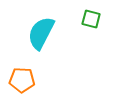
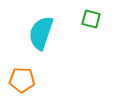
cyan semicircle: rotated 8 degrees counterclockwise
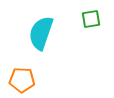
green square: rotated 24 degrees counterclockwise
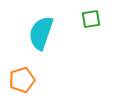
orange pentagon: rotated 20 degrees counterclockwise
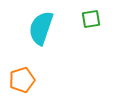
cyan semicircle: moved 5 px up
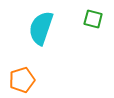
green square: moved 2 px right; rotated 24 degrees clockwise
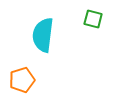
cyan semicircle: moved 2 px right, 7 px down; rotated 12 degrees counterclockwise
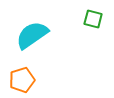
cyan semicircle: moved 11 px left; rotated 48 degrees clockwise
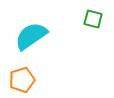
cyan semicircle: moved 1 px left, 1 px down
